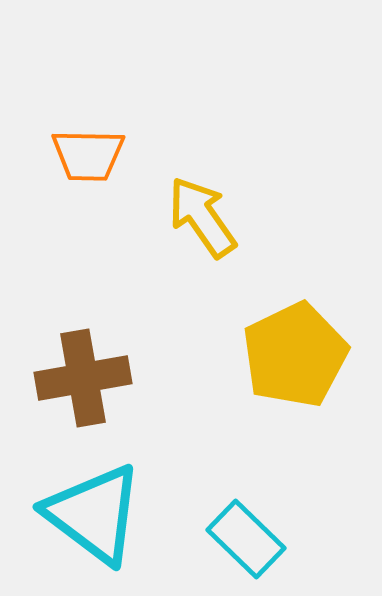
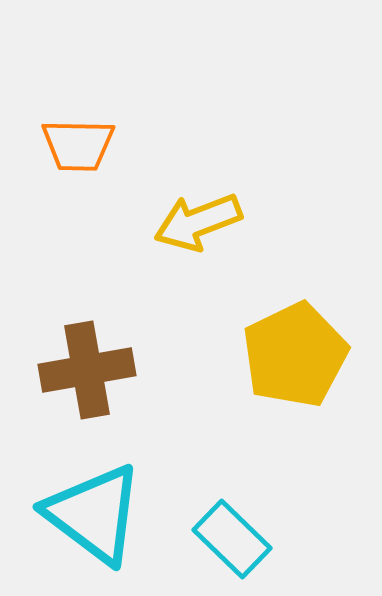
orange trapezoid: moved 10 px left, 10 px up
yellow arrow: moved 4 px left, 5 px down; rotated 76 degrees counterclockwise
brown cross: moved 4 px right, 8 px up
cyan rectangle: moved 14 px left
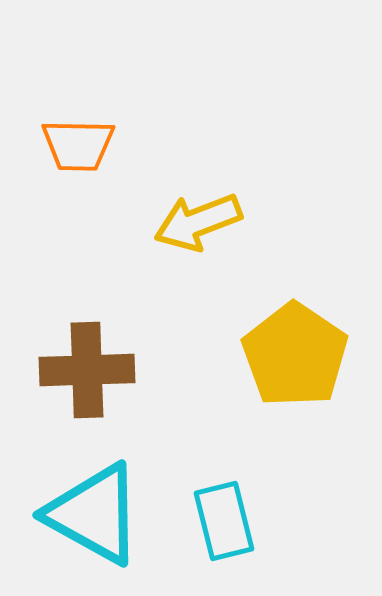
yellow pentagon: rotated 12 degrees counterclockwise
brown cross: rotated 8 degrees clockwise
cyan triangle: rotated 8 degrees counterclockwise
cyan rectangle: moved 8 px left, 18 px up; rotated 32 degrees clockwise
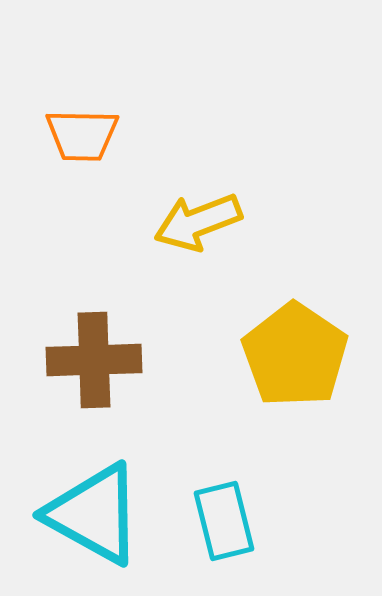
orange trapezoid: moved 4 px right, 10 px up
brown cross: moved 7 px right, 10 px up
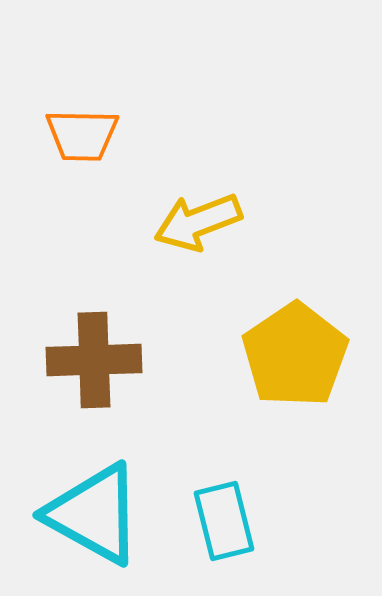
yellow pentagon: rotated 4 degrees clockwise
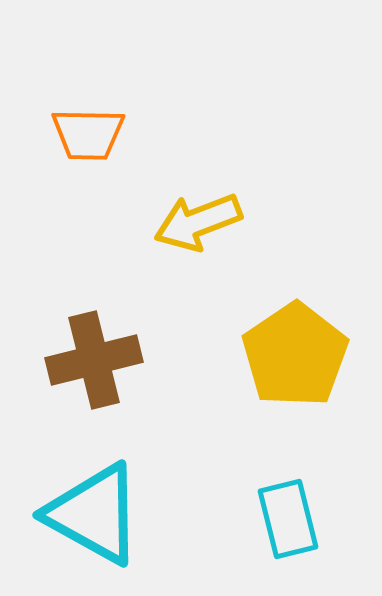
orange trapezoid: moved 6 px right, 1 px up
brown cross: rotated 12 degrees counterclockwise
cyan rectangle: moved 64 px right, 2 px up
